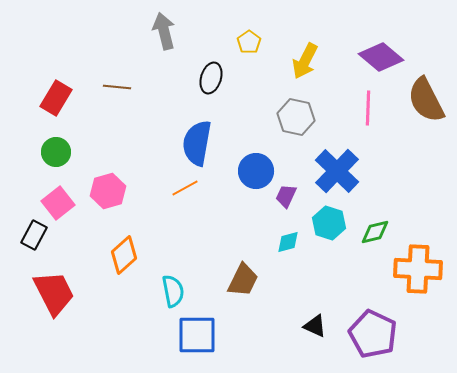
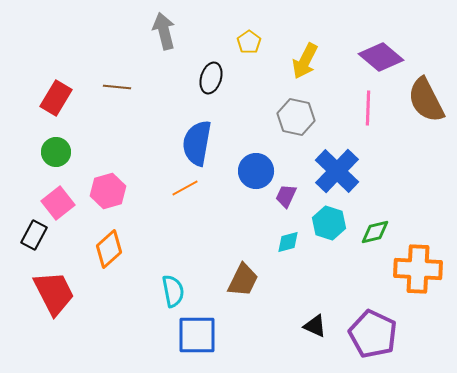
orange diamond: moved 15 px left, 6 px up
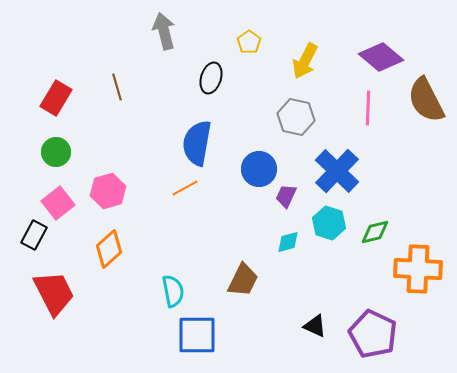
brown line: rotated 68 degrees clockwise
blue circle: moved 3 px right, 2 px up
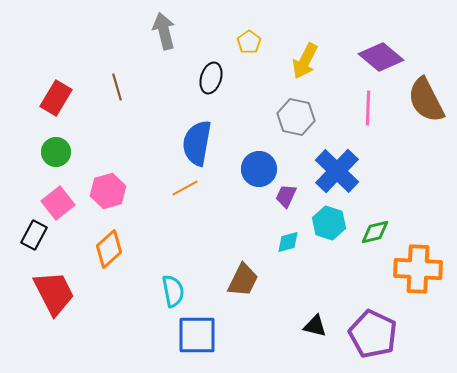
black triangle: rotated 10 degrees counterclockwise
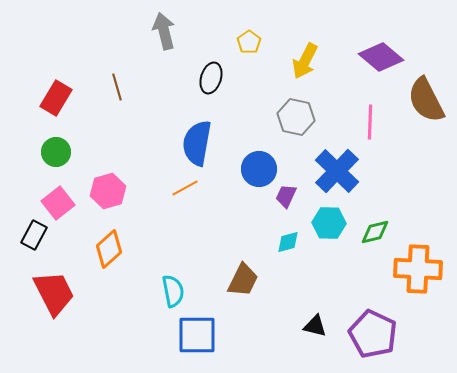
pink line: moved 2 px right, 14 px down
cyan hexagon: rotated 16 degrees counterclockwise
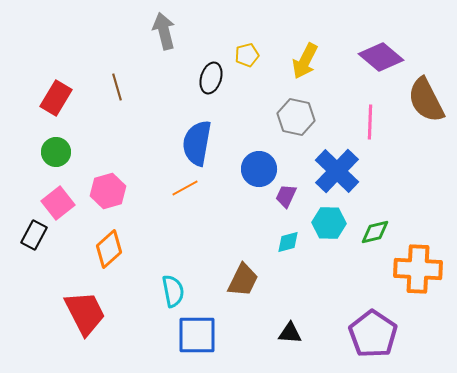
yellow pentagon: moved 2 px left, 13 px down; rotated 20 degrees clockwise
red trapezoid: moved 31 px right, 20 px down
black triangle: moved 25 px left, 7 px down; rotated 10 degrees counterclockwise
purple pentagon: rotated 9 degrees clockwise
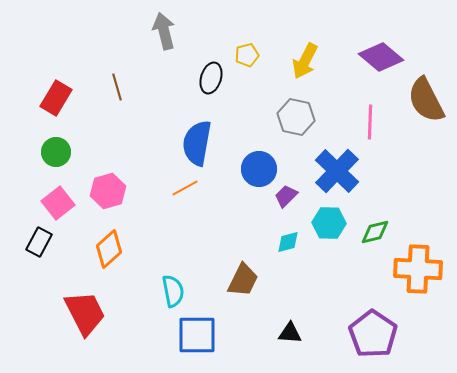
purple trapezoid: rotated 20 degrees clockwise
black rectangle: moved 5 px right, 7 px down
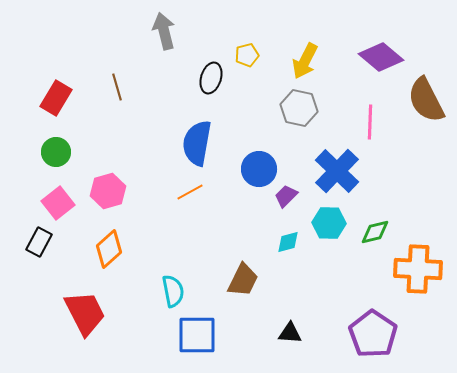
gray hexagon: moved 3 px right, 9 px up
orange line: moved 5 px right, 4 px down
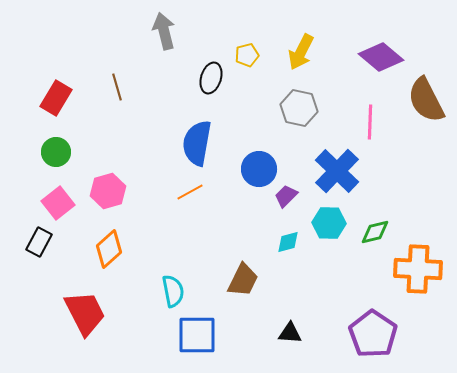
yellow arrow: moved 4 px left, 9 px up
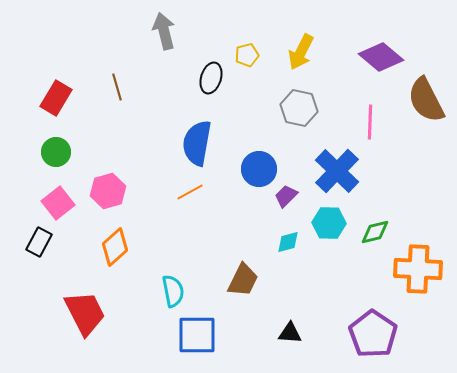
orange diamond: moved 6 px right, 2 px up
